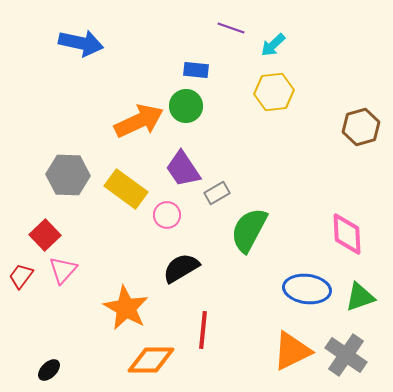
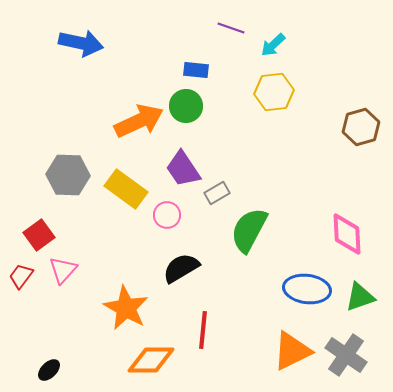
red square: moved 6 px left; rotated 8 degrees clockwise
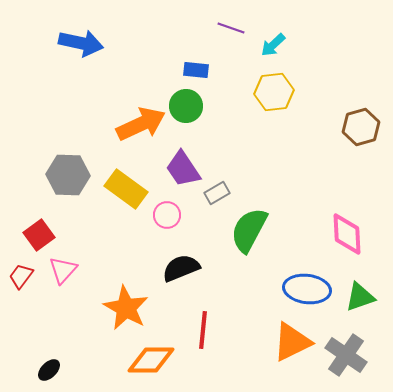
orange arrow: moved 2 px right, 3 px down
black semicircle: rotated 9 degrees clockwise
orange triangle: moved 9 px up
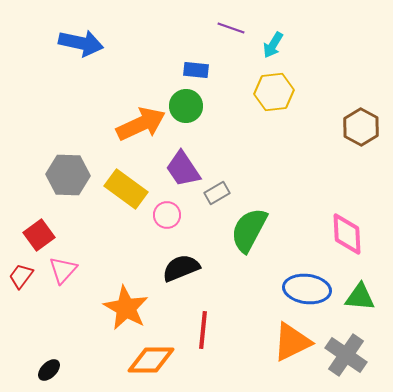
cyan arrow: rotated 16 degrees counterclockwise
brown hexagon: rotated 15 degrees counterclockwise
green triangle: rotated 24 degrees clockwise
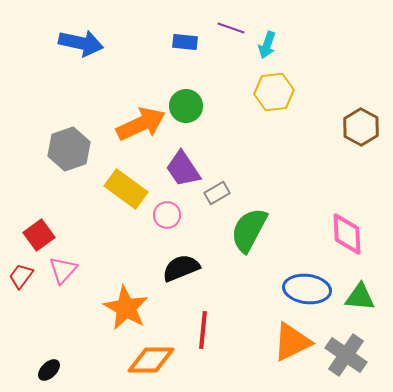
cyan arrow: moved 6 px left; rotated 12 degrees counterclockwise
blue rectangle: moved 11 px left, 28 px up
gray hexagon: moved 1 px right, 26 px up; rotated 21 degrees counterclockwise
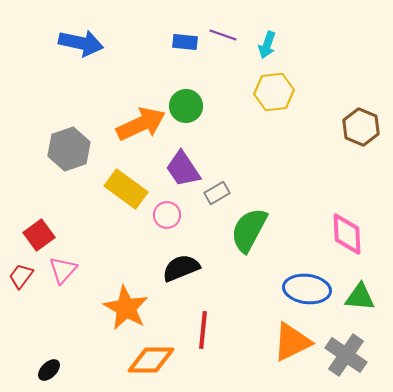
purple line: moved 8 px left, 7 px down
brown hexagon: rotated 6 degrees counterclockwise
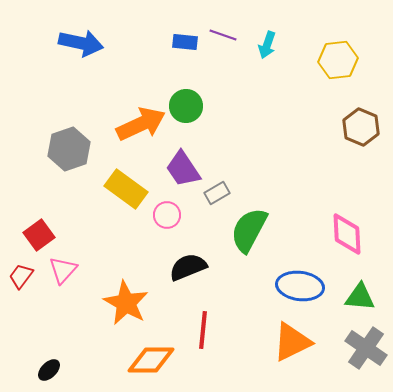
yellow hexagon: moved 64 px right, 32 px up
black semicircle: moved 7 px right, 1 px up
blue ellipse: moved 7 px left, 3 px up
orange star: moved 5 px up
gray cross: moved 20 px right, 7 px up
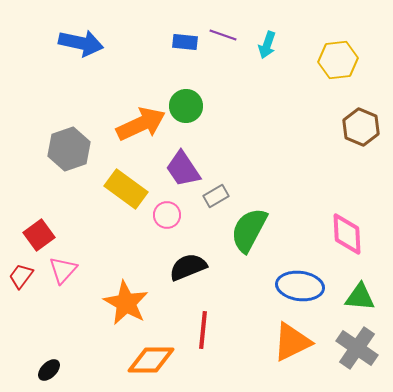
gray rectangle: moved 1 px left, 3 px down
gray cross: moved 9 px left
